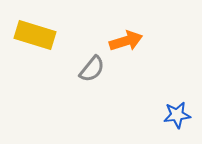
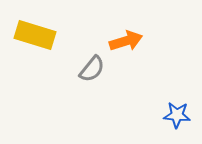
blue star: rotated 12 degrees clockwise
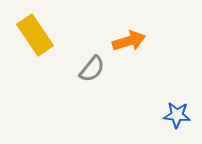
yellow rectangle: rotated 39 degrees clockwise
orange arrow: moved 3 px right
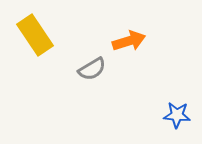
gray semicircle: rotated 20 degrees clockwise
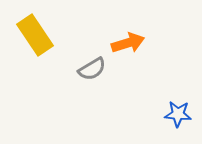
orange arrow: moved 1 px left, 2 px down
blue star: moved 1 px right, 1 px up
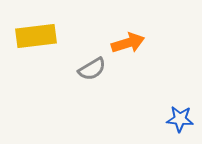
yellow rectangle: moved 1 px right, 1 px down; rotated 63 degrees counterclockwise
blue star: moved 2 px right, 5 px down
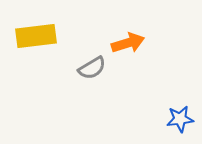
gray semicircle: moved 1 px up
blue star: rotated 12 degrees counterclockwise
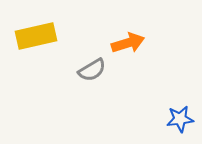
yellow rectangle: rotated 6 degrees counterclockwise
gray semicircle: moved 2 px down
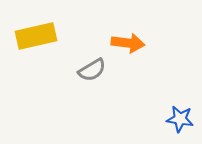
orange arrow: rotated 24 degrees clockwise
blue star: rotated 16 degrees clockwise
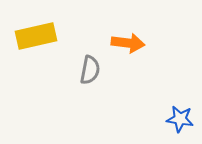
gray semicircle: moved 2 px left; rotated 48 degrees counterclockwise
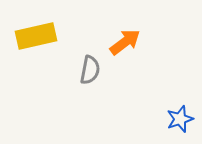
orange arrow: moved 3 px left, 1 px up; rotated 44 degrees counterclockwise
blue star: rotated 28 degrees counterclockwise
